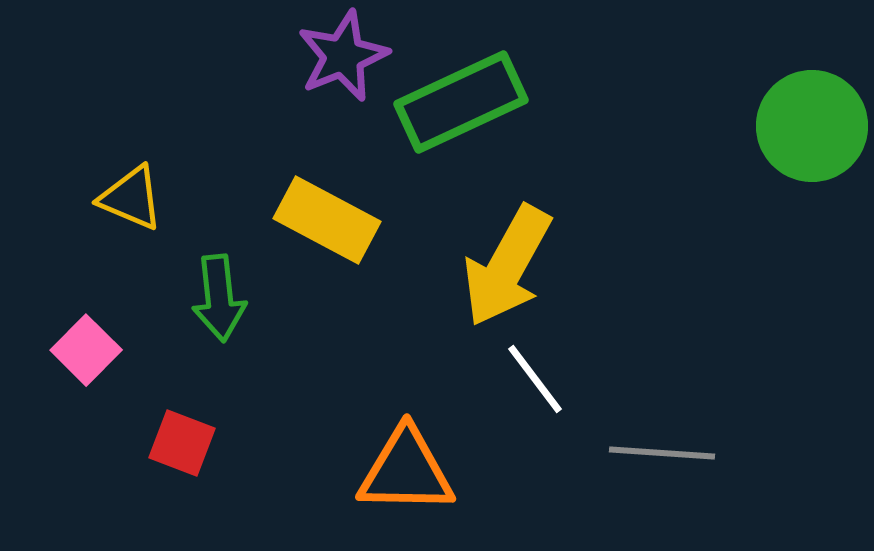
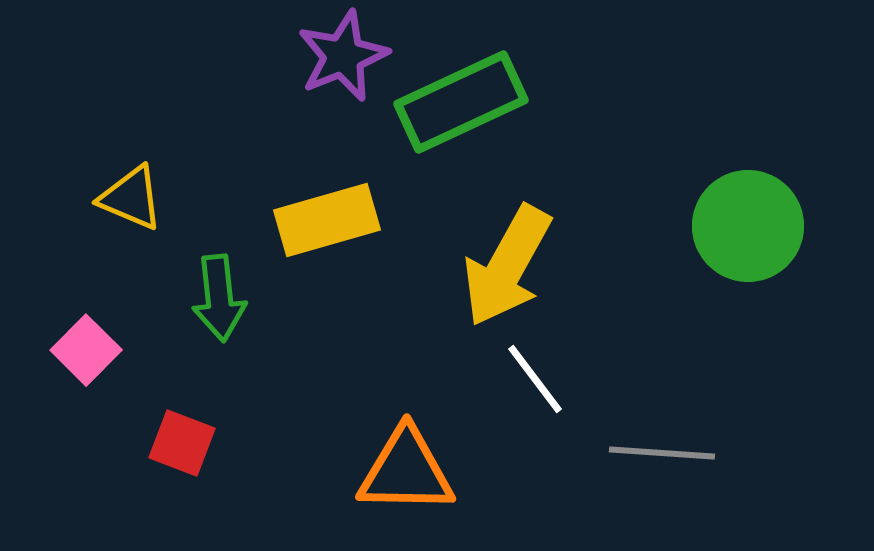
green circle: moved 64 px left, 100 px down
yellow rectangle: rotated 44 degrees counterclockwise
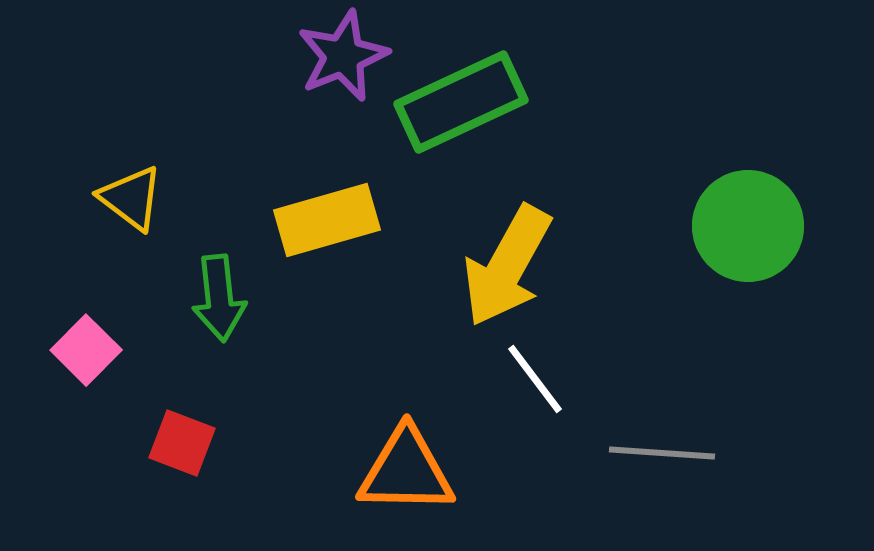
yellow triangle: rotated 14 degrees clockwise
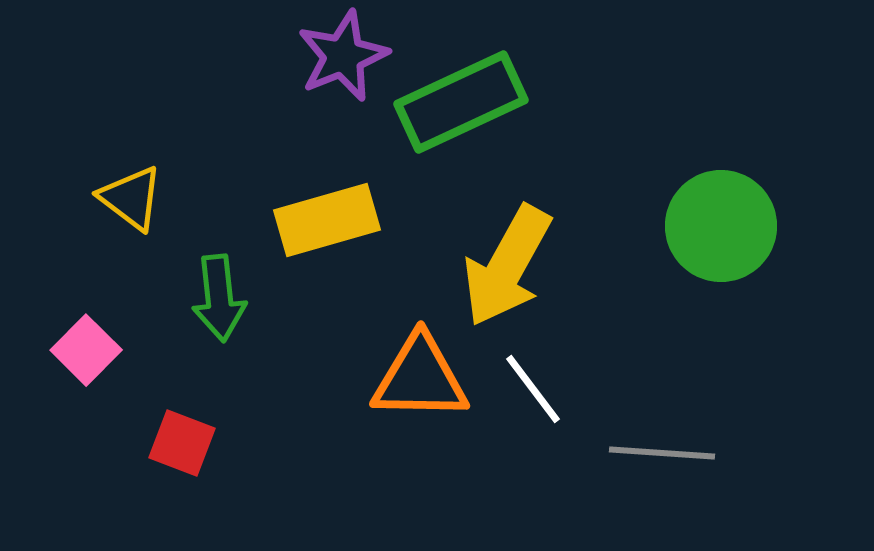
green circle: moved 27 px left
white line: moved 2 px left, 10 px down
orange triangle: moved 14 px right, 93 px up
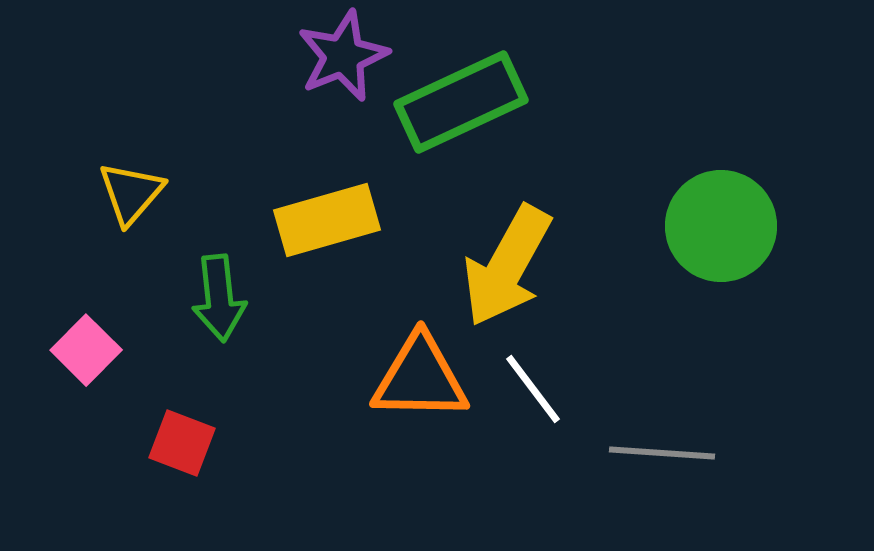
yellow triangle: moved 5 px up; rotated 34 degrees clockwise
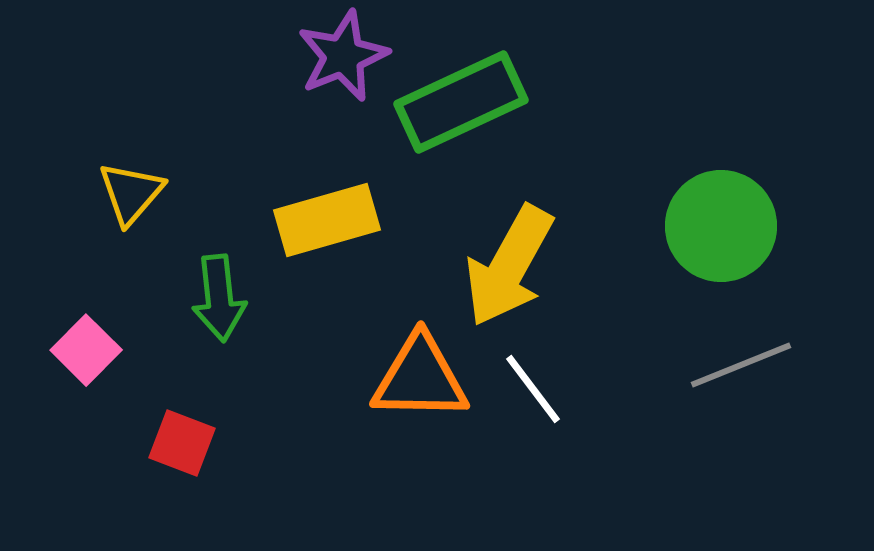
yellow arrow: moved 2 px right
gray line: moved 79 px right, 88 px up; rotated 26 degrees counterclockwise
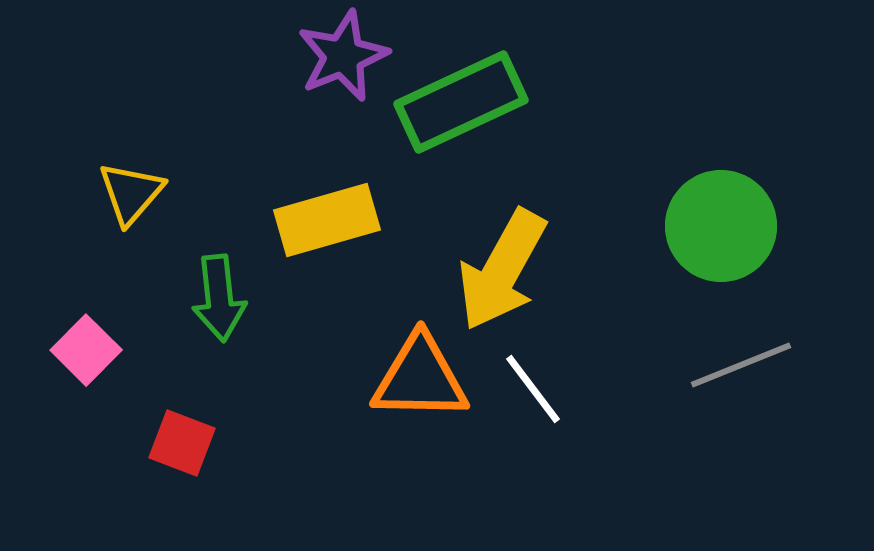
yellow arrow: moved 7 px left, 4 px down
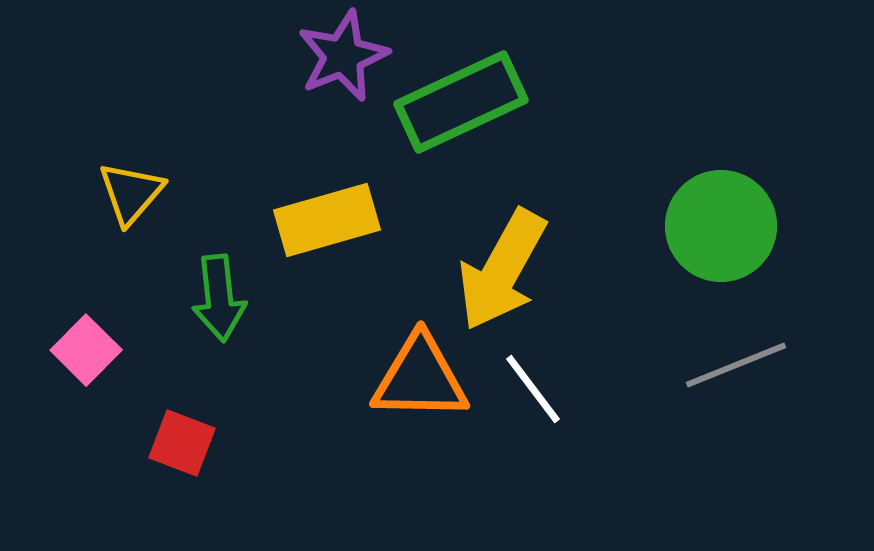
gray line: moved 5 px left
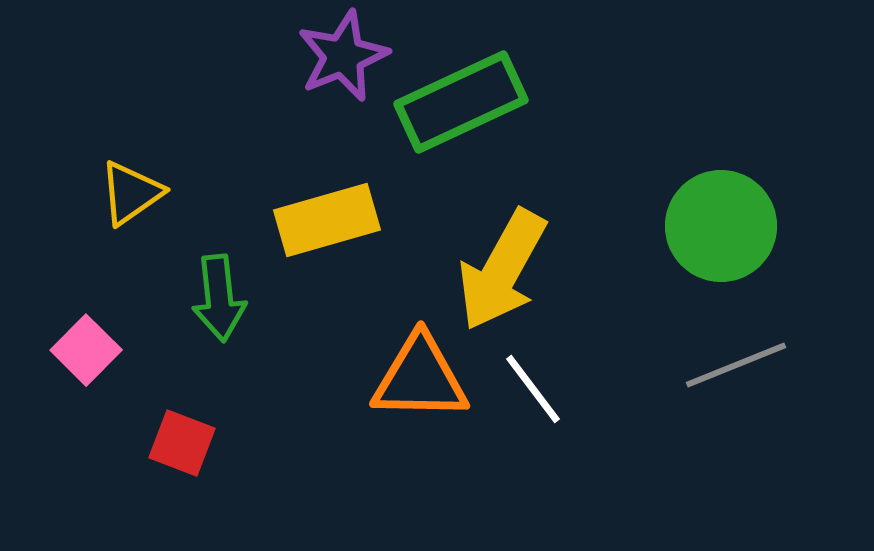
yellow triangle: rotated 14 degrees clockwise
